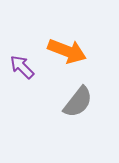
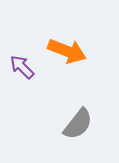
gray semicircle: moved 22 px down
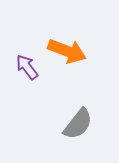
purple arrow: moved 5 px right; rotated 8 degrees clockwise
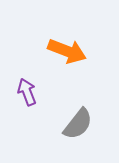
purple arrow: moved 25 px down; rotated 16 degrees clockwise
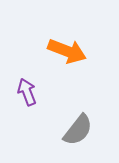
gray semicircle: moved 6 px down
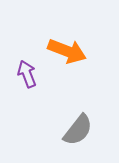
purple arrow: moved 18 px up
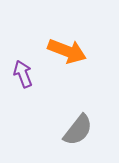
purple arrow: moved 4 px left
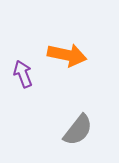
orange arrow: moved 4 px down; rotated 9 degrees counterclockwise
